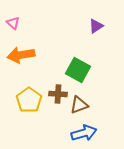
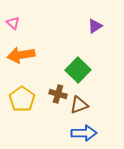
purple triangle: moved 1 px left
green square: rotated 15 degrees clockwise
brown cross: rotated 12 degrees clockwise
yellow pentagon: moved 7 px left, 1 px up
blue arrow: rotated 15 degrees clockwise
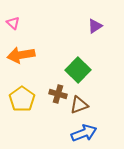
blue arrow: rotated 20 degrees counterclockwise
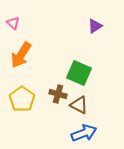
orange arrow: rotated 48 degrees counterclockwise
green square: moved 1 px right, 3 px down; rotated 20 degrees counterclockwise
brown triangle: rotated 48 degrees clockwise
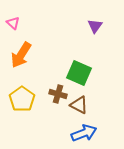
purple triangle: rotated 21 degrees counterclockwise
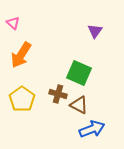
purple triangle: moved 5 px down
blue arrow: moved 8 px right, 4 px up
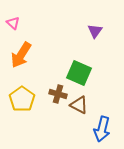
blue arrow: moved 10 px right; rotated 125 degrees clockwise
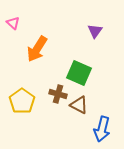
orange arrow: moved 16 px right, 6 px up
yellow pentagon: moved 2 px down
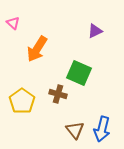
purple triangle: rotated 28 degrees clockwise
brown triangle: moved 4 px left, 25 px down; rotated 24 degrees clockwise
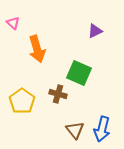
orange arrow: rotated 48 degrees counterclockwise
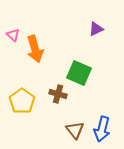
pink triangle: moved 12 px down
purple triangle: moved 1 px right, 2 px up
orange arrow: moved 2 px left
